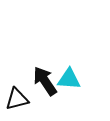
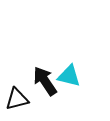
cyan triangle: moved 3 px up; rotated 10 degrees clockwise
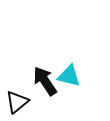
black triangle: moved 3 px down; rotated 25 degrees counterclockwise
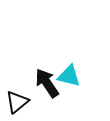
black arrow: moved 2 px right, 2 px down
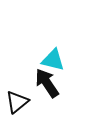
cyan triangle: moved 16 px left, 16 px up
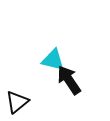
black arrow: moved 22 px right, 3 px up
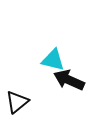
black arrow: rotated 32 degrees counterclockwise
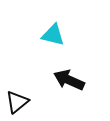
cyan triangle: moved 25 px up
